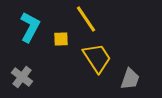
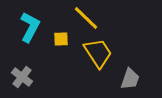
yellow line: moved 1 px up; rotated 12 degrees counterclockwise
yellow trapezoid: moved 1 px right, 5 px up
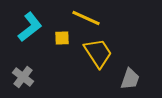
yellow line: rotated 20 degrees counterclockwise
cyan L-shape: rotated 24 degrees clockwise
yellow square: moved 1 px right, 1 px up
gray cross: moved 1 px right
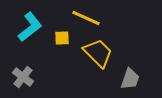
yellow trapezoid: rotated 12 degrees counterclockwise
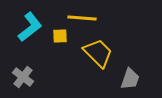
yellow line: moved 4 px left; rotated 20 degrees counterclockwise
yellow square: moved 2 px left, 2 px up
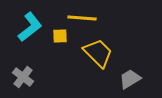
gray trapezoid: rotated 140 degrees counterclockwise
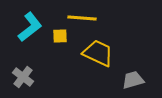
yellow trapezoid: rotated 20 degrees counterclockwise
gray trapezoid: moved 3 px right, 1 px down; rotated 15 degrees clockwise
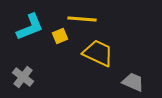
yellow line: moved 1 px down
cyan L-shape: rotated 16 degrees clockwise
yellow square: rotated 21 degrees counterclockwise
gray trapezoid: moved 2 px down; rotated 40 degrees clockwise
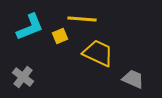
gray trapezoid: moved 3 px up
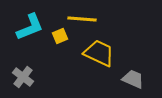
yellow trapezoid: moved 1 px right
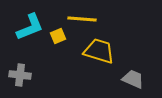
yellow square: moved 2 px left
yellow trapezoid: moved 2 px up; rotated 8 degrees counterclockwise
gray cross: moved 3 px left, 2 px up; rotated 30 degrees counterclockwise
